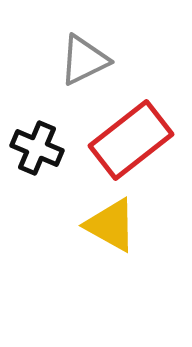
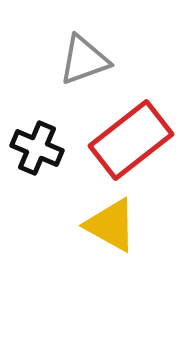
gray triangle: rotated 6 degrees clockwise
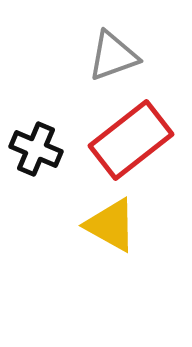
gray triangle: moved 29 px right, 4 px up
black cross: moved 1 px left, 1 px down
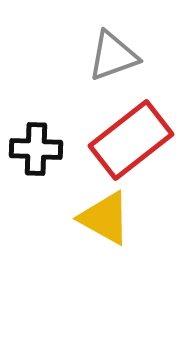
black cross: rotated 21 degrees counterclockwise
yellow triangle: moved 6 px left, 7 px up
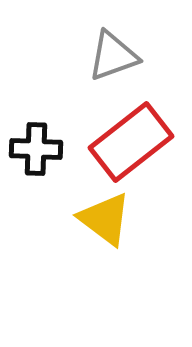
red rectangle: moved 2 px down
yellow triangle: moved 1 px down; rotated 8 degrees clockwise
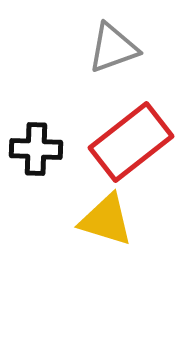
gray triangle: moved 8 px up
yellow triangle: moved 1 px right, 1 px down; rotated 20 degrees counterclockwise
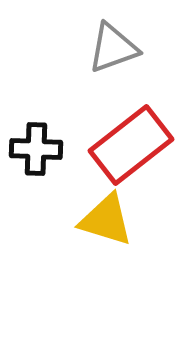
red rectangle: moved 3 px down
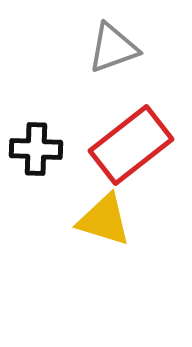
yellow triangle: moved 2 px left
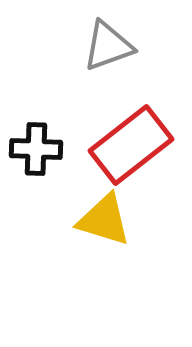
gray triangle: moved 5 px left, 2 px up
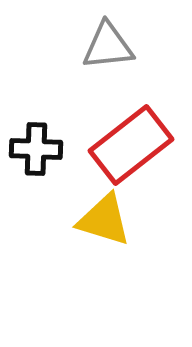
gray triangle: rotated 14 degrees clockwise
